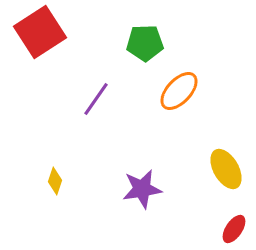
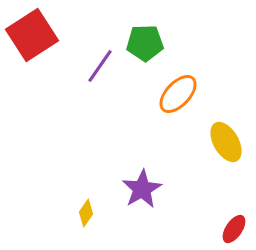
red square: moved 8 px left, 3 px down
orange ellipse: moved 1 px left, 3 px down
purple line: moved 4 px right, 33 px up
yellow ellipse: moved 27 px up
yellow diamond: moved 31 px right, 32 px down; rotated 16 degrees clockwise
purple star: rotated 21 degrees counterclockwise
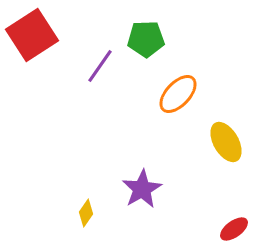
green pentagon: moved 1 px right, 4 px up
red ellipse: rotated 20 degrees clockwise
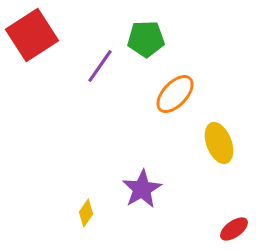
orange ellipse: moved 3 px left
yellow ellipse: moved 7 px left, 1 px down; rotated 9 degrees clockwise
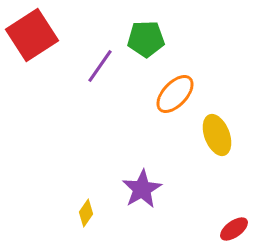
yellow ellipse: moved 2 px left, 8 px up
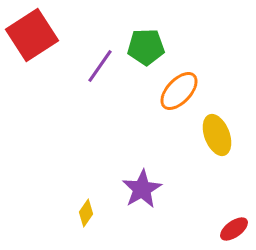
green pentagon: moved 8 px down
orange ellipse: moved 4 px right, 3 px up
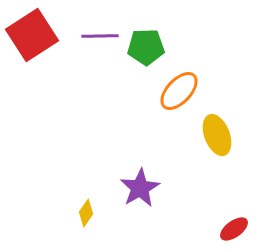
purple line: moved 30 px up; rotated 54 degrees clockwise
purple star: moved 2 px left, 1 px up
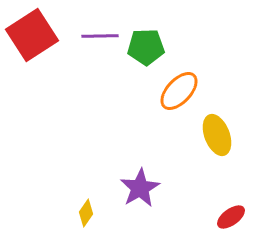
red ellipse: moved 3 px left, 12 px up
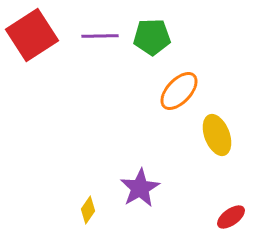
green pentagon: moved 6 px right, 10 px up
yellow diamond: moved 2 px right, 3 px up
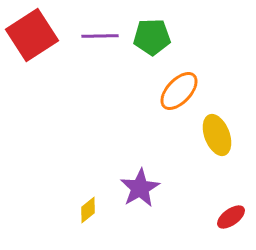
yellow diamond: rotated 16 degrees clockwise
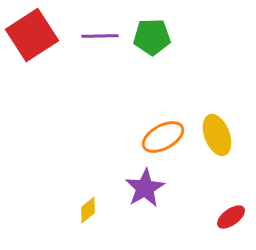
orange ellipse: moved 16 px left, 46 px down; rotated 18 degrees clockwise
purple star: moved 5 px right
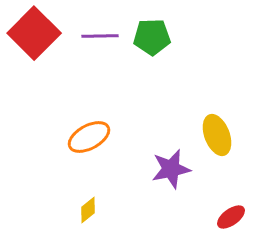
red square: moved 2 px right, 2 px up; rotated 12 degrees counterclockwise
orange ellipse: moved 74 px left
purple star: moved 26 px right, 19 px up; rotated 18 degrees clockwise
